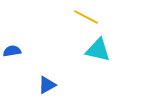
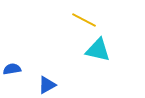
yellow line: moved 2 px left, 3 px down
blue semicircle: moved 18 px down
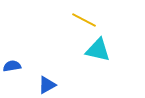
blue semicircle: moved 3 px up
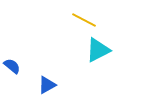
cyan triangle: rotated 40 degrees counterclockwise
blue semicircle: rotated 48 degrees clockwise
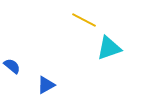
cyan triangle: moved 11 px right, 2 px up; rotated 8 degrees clockwise
blue triangle: moved 1 px left
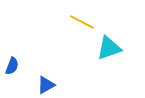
yellow line: moved 2 px left, 2 px down
blue semicircle: rotated 72 degrees clockwise
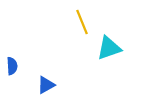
yellow line: rotated 40 degrees clockwise
blue semicircle: rotated 24 degrees counterclockwise
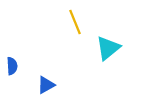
yellow line: moved 7 px left
cyan triangle: moved 1 px left; rotated 20 degrees counterclockwise
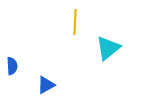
yellow line: rotated 25 degrees clockwise
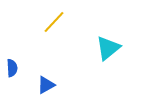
yellow line: moved 21 px left; rotated 40 degrees clockwise
blue semicircle: moved 2 px down
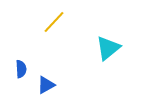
blue semicircle: moved 9 px right, 1 px down
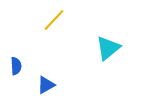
yellow line: moved 2 px up
blue semicircle: moved 5 px left, 3 px up
